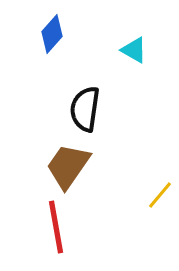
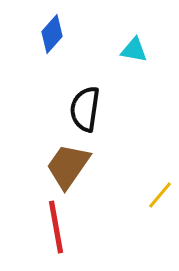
cyan triangle: rotated 20 degrees counterclockwise
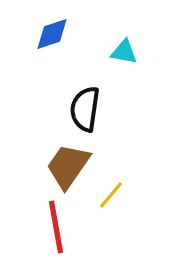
blue diamond: rotated 30 degrees clockwise
cyan triangle: moved 10 px left, 2 px down
yellow line: moved 49 px left
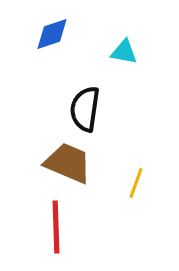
brown trapezoid: moved 3 px up; rotated 78 degrees clockwise
yellow line: moved 25 px right, 12 px up; rotated 20 degrees counterclockwise
red line: rotated 8 degrees clockwise
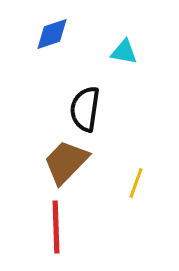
brown trapezoid: moved 2 px left, 1 px up; rotated 69 degrees counterclockwise
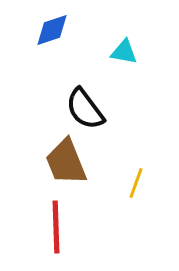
blue diamond: moved 4 px up
black semicircle: rotated 45 degrees counterclockwise
brown trapezoid: rotated 66 degrees counterclockwise
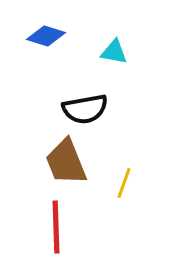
blue diamond: moved 6 px left, 6 px down; rotated 36 degrees clockwise
cyan triangle: moved 10 px left
black semicircle: rotated 63 degrees counterclockwise
yellow line: moved 12 px left
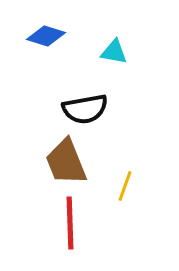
yellow line: moved 1 px right, 3 px down
red line: moved 14 px right, 4 px up
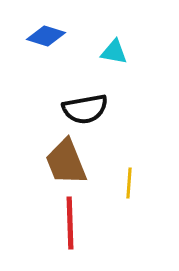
yellow line: moved 4 px right, 3 px up; rotated 16 degrees counterclockwise
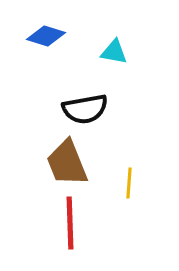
brown trapezoid: moved 1 px right, 1 px down
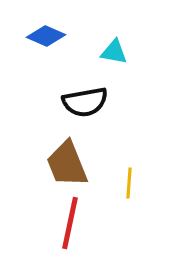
blue diamond: rotated 6 degrees clockwise
black semicircle: moved 7 px up
brown trapezoid: moved 1 px down
red line: rotated 14 degrees clockwise
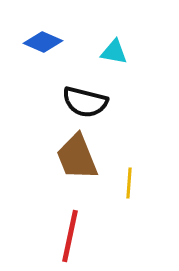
blue diamond: moved 3 px left, 6 px down
black semicircle: rotated 24 degrees clockwise
brown trapezoid: moved 10 px right, 7 px up
red line: moved 13 px down
